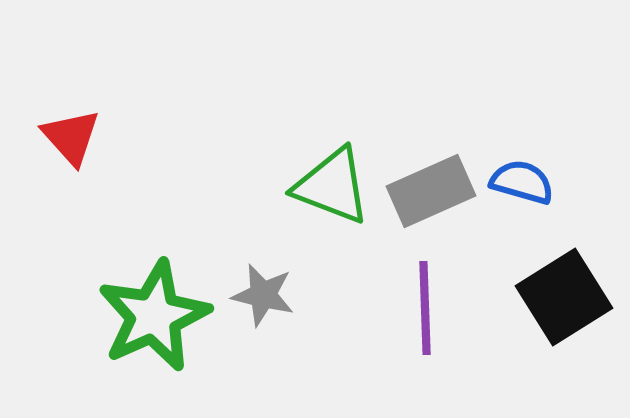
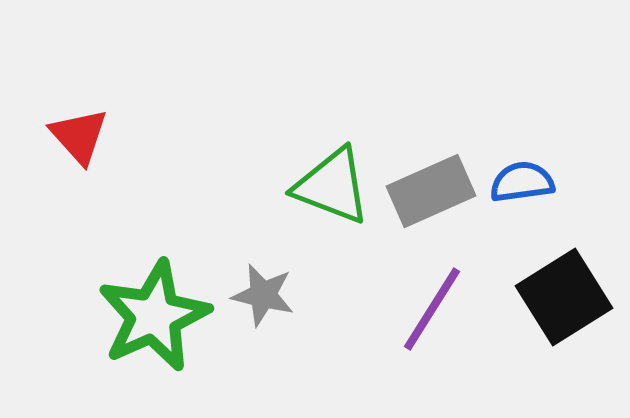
red triangle: moved 8 px right, 1 px up
blue semicircle: rotated 24 degrees counterclockwise
purple line: moved 7 px right, 1 px down; rotated 34 degrees clockwise
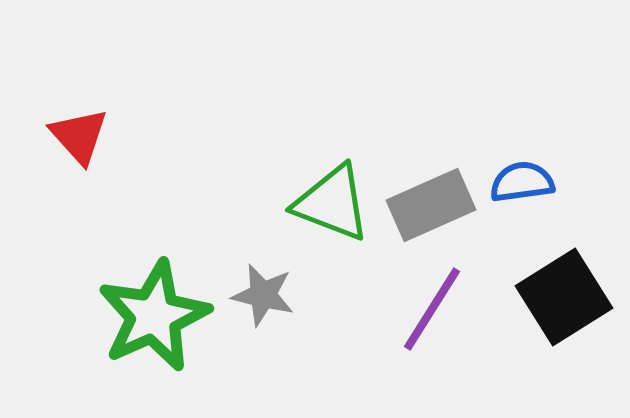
green triangle: moved 17 px down
gray rectangle: moved 14 px down
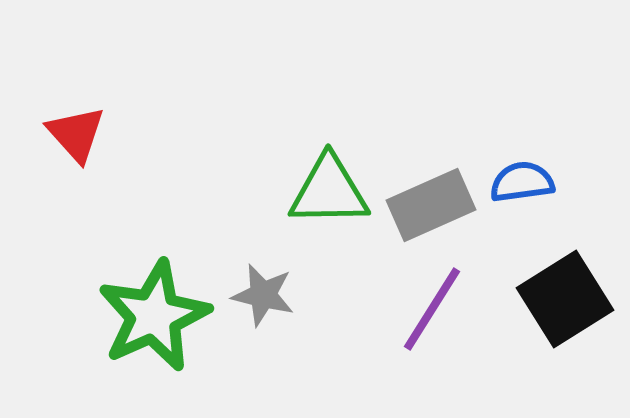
red triangle: moved 3 px left, 2 px up
green triangle: moved 3 px left, 12 px up; rotated 22 degrees counterclockwise
black square: moved 1 px right, 2 px down
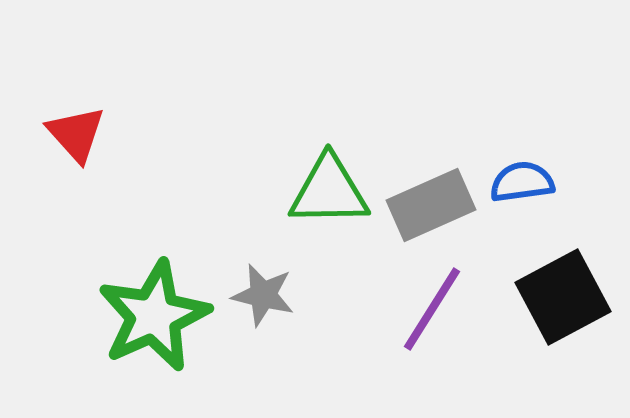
black square: moved 2 px left, 2 px up; rotated 4 degrees clockwise
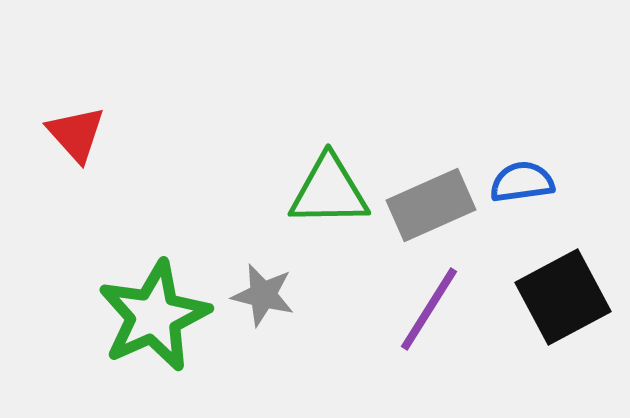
purple line: moved 3 px left
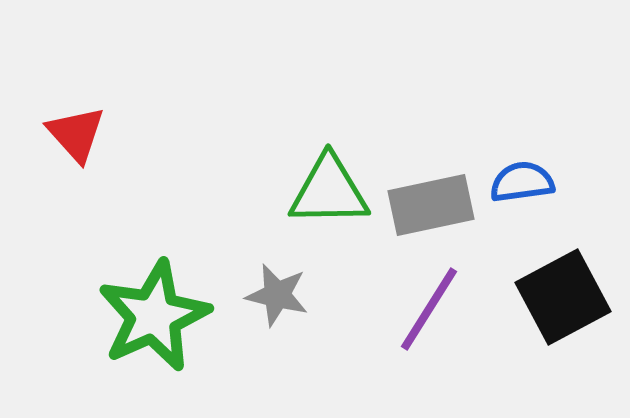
gray rectangle: rotated 12 degrees clockwise
gray star: moved 14 px right
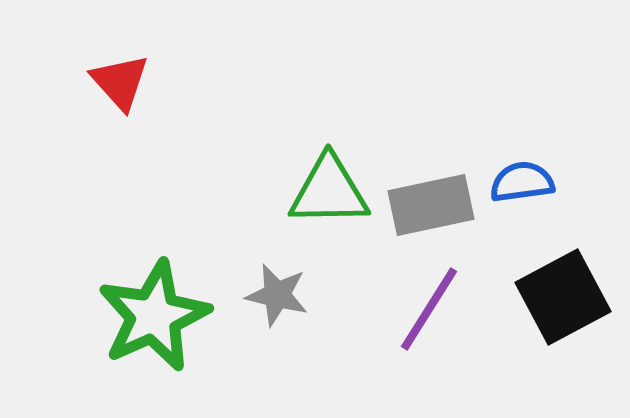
red triangle: moved 44 px right, 52 px up
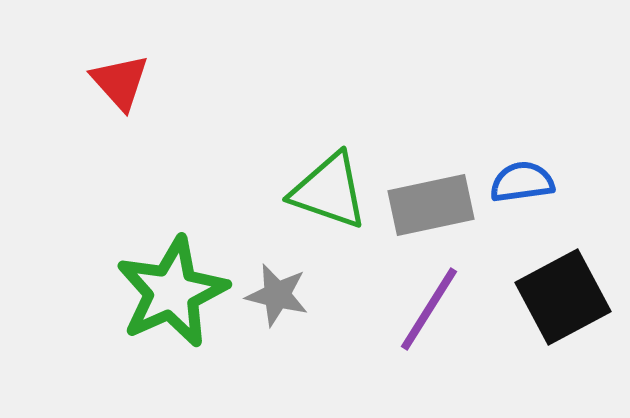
green triangle: rotated 20 degrees clockwise
green star: moved 18 px right, 24 px up
